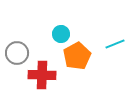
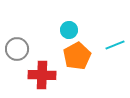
cyan circle: moved 8 px right, 4 px up
cyan line: moved 1 px down
gray circle: moved 4 px up
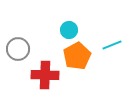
cyan line: moved 3 px left
gray circle: moved 1 px right
red cross: moved 3 px right
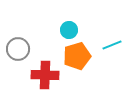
orange pentagon: rotated 12 degrees clockwise
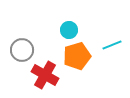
gray circle: moved 4 px right, 1 px down
red cross: rotated 28 degrees clockwise
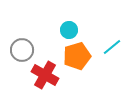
cyan line: moved 2 px down; rotated 18 degrees counterclockwise
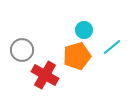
cyan circle: moved 15 px right
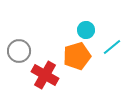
cyan circle: moved 2 px right
gray circle: moved 3 px left, 1 px down
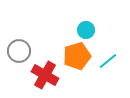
cyan line: moved 4 px left, 14 px down
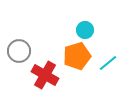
cyan circle: moved 1 px left
cyan line: moved 2 px down
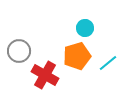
cyan circle: moved 2 px up
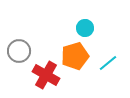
orange pentagon: moved 2 px left
red cross: moved 1 px right
